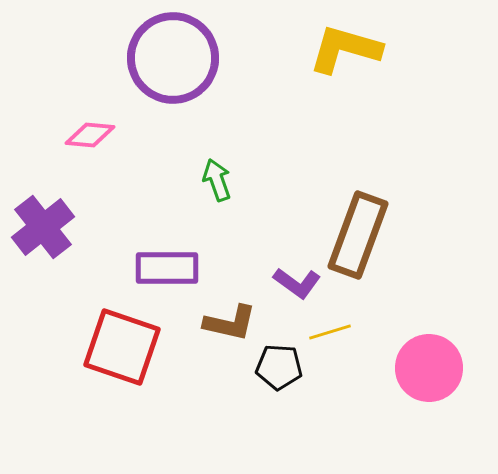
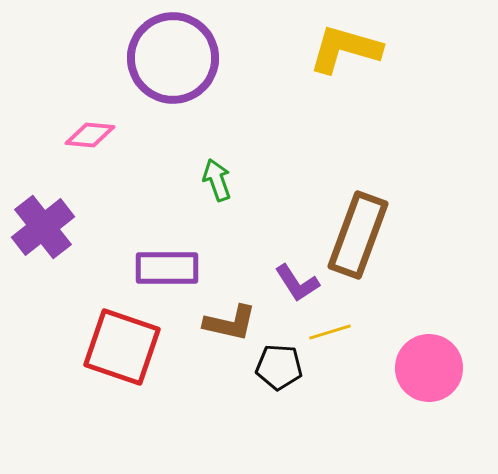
purple L-shape: rotated 21 degrees clockwise
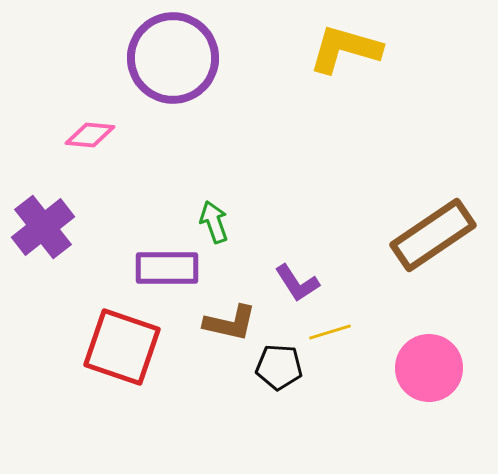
green arrow: moved 3 px left, 42 px down
brown rectangle: moved 75 px right; rotated 36 degrees clockwise
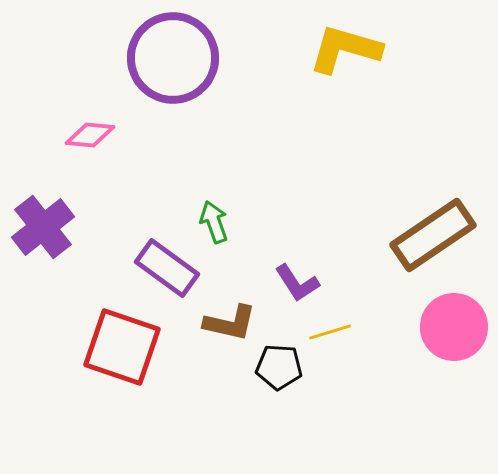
purple rectangle: rotated 36 degrees clockwise
pink circle: moved 25 px right, 41 px up
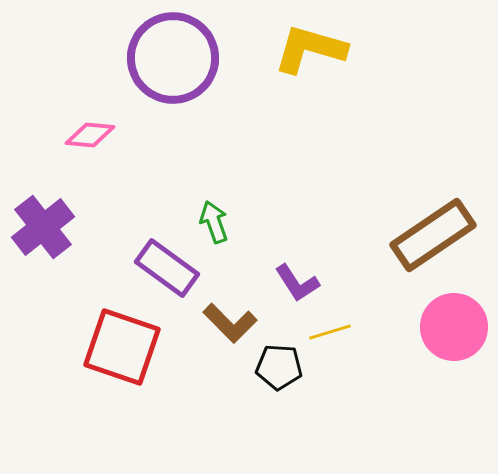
yellow L-shape: moved 35 px left
brown L-shape: rotated 32 degrees clockwise
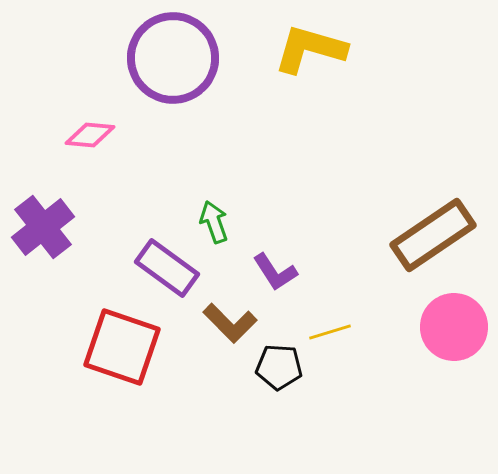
purple L-shape: moved 22 px left, 11 px up
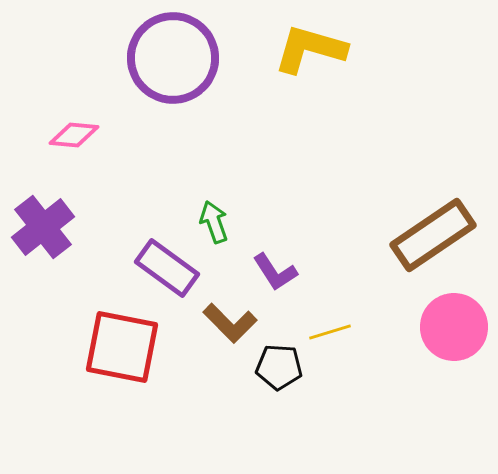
pink diamond: moved 16 px left
red square: rotated 8 degrees counterclockwise
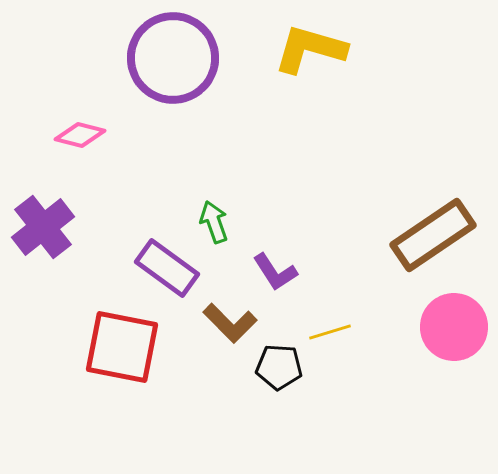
pink diamond: moved 6 px right; rotated 9 degrees clockwise
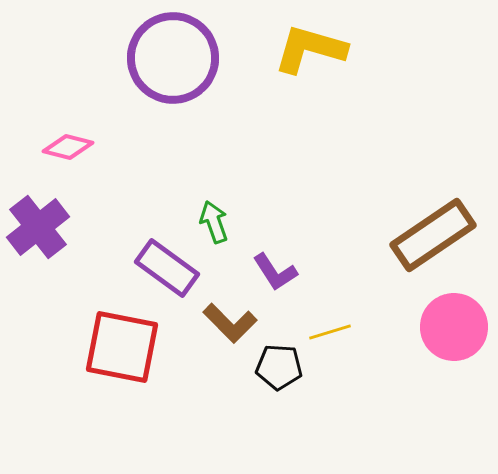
pink diamond: moved 12 px left, 12 px down
purple cross: moved 5 px left
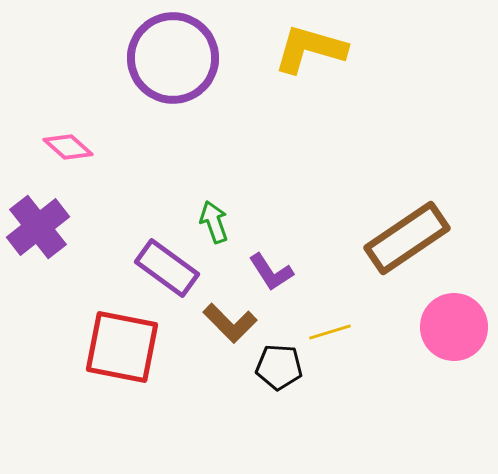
pink diamond: rotated 27 degrees clockwise
brown rectangle: moved 26 px left, 3 px down
purple L-shape: moved 4 px left
